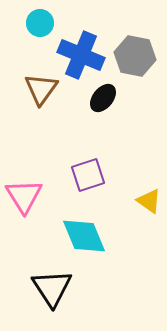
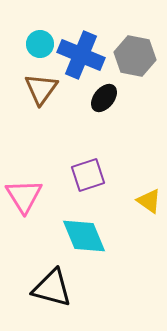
cyan circle: moved 21 px down
black ellipse: moved 1 px right
black triangle: rotated 42 degrees counterclockwise
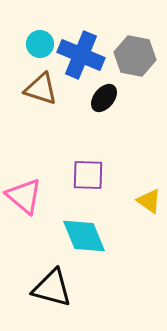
brown triangle: rotated 48 degrees counterclockwise
purple square: rotated 20 degrees clockwise
pink triangle: rotated 18 degrees counterclockwise
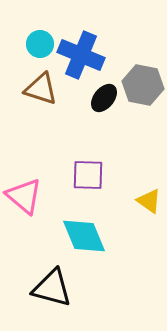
gray hexagon: moved 8 px right, 29 px down
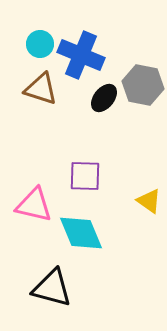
purple square: moved 3 px left, 1 px down
pink triangle: moved 10 px right, 9 px down; rotated 27 degrees counterclockwise
cyan diamond: moved 3 px left, 3 px up
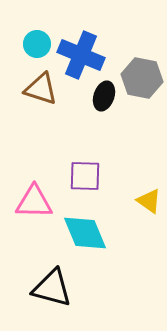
cyan circle: moved 3 px left
gray hexagon: moved 1 px left, 7 px up
black ellipse: moved 2 px up; rotated 20 degrees counterclockwise
pink triangle: moved 3 px up; rotated 12 degrees counterclockwise
cyan diamond: moved 4 px right
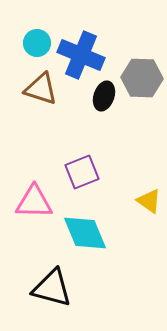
cyan circle: moved 1 px up
gray hexagon: rotated 9 degrees counterclockwise
purple square: moved 3 px left, 4 px up; rotated 24 degrees counterclockwise
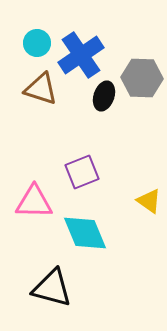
blue cross: rotated 33 degrees clockwise
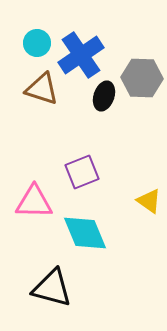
brown triangle: moved 1 px right
